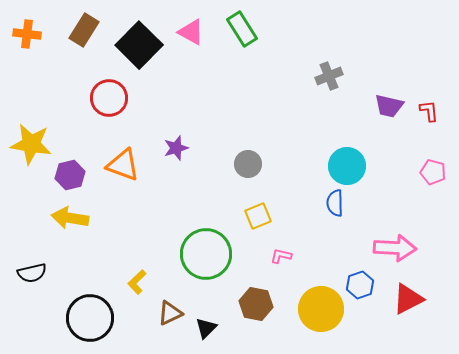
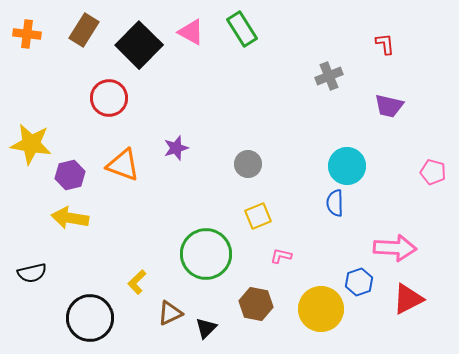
red L-shape: moved 44 px left, 67 px up
blue hexagon: moved 1 px left, 3 px up
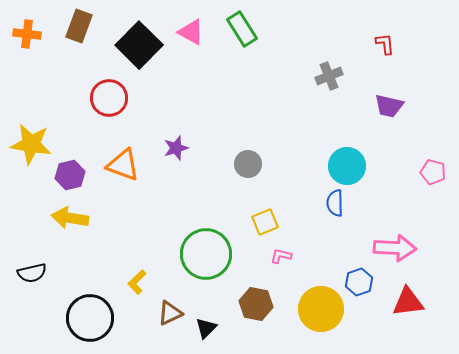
brown rectangle: moved 5 px left, 4 px up; rotated 12 degrees counterclockwise
yellow square: moved 7 px right, 6 px down
red triangle: moved 3 px down; rotated 20 degrees clockwise
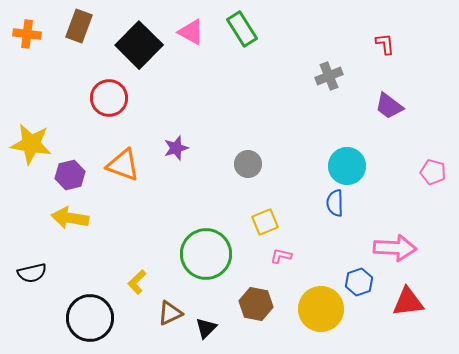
purple trapezoid: rotated 24 degrees clockwise
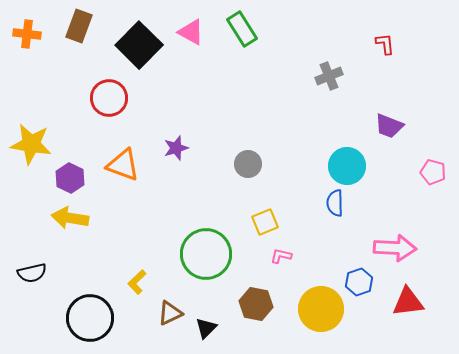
purple trapezoid: moved 20 px down; rotated 16 degrees counterclockwise
purple hexagon: moved 3 px down; rotated 20 degrees counterclockwise
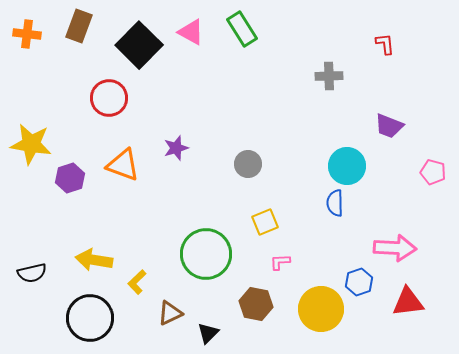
gray cross: rotated 20 degrees clockwise
purple hexagon: rotated 16 degrees clockwise
yellow arrow: moved 24 px right, 42 px down
pink L-shape: moved 1 px left, 6 px down; rotated 15 degrees counterclockwise
black triangle: moved 2 px right, 5 px down
